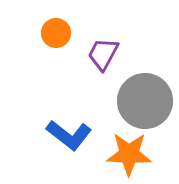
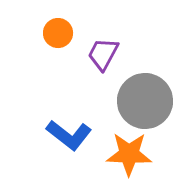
orange circle: moved 2 px right
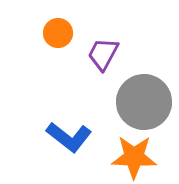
gray circle: moved 1 px left, 1 px down
blue L-shape: moved 2 px down
orange star: moved 5 px right, 3 px down
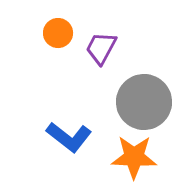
purple trapezoid: moved 2 px left, 6 px up
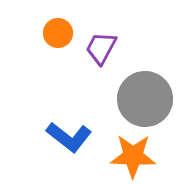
gray circle: moved 1 px right, 3 px up
orange star: moved 1 px left, 1 px up
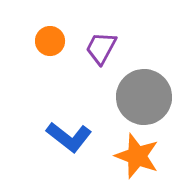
orange circle: moved 8 px left, 8 px down
gray circle: moved 1 px left, 2 px up
orange star: moved 4 px right; rotated 18 degrees clockwise
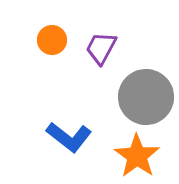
orange circle: moved 2 px right, 1 px up
gray circle: moved 2 px right
orange star: rotated 15 degrees clockwise
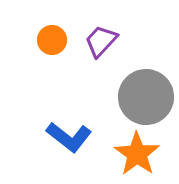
purple trapezoid: moved 7 px up; rotated 15 degrees clockwise
orange star: moved 2 px up
